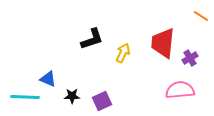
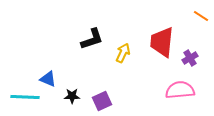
red trapezoid: moved 1 px left, 1 px up
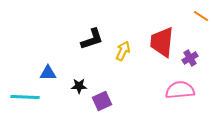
yellow arrow: moved 2 px up
blue triangle: moved 6 px up; rotated 24 degrees counterclockwise
black star: moved 7 px right, 10 px up
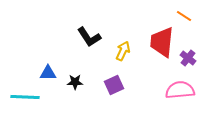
orange line: moved 17 px left
black L-shape: moved 3 px left, 2 px up; rotated 75 degrees clockwise
purple cross: moved 2 px left; rotated 21 degrees counterclockwise
black star: moved 4 px left, 4 px up
purple square: moved 12 px right, 16 px up
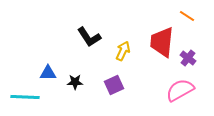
orange line: moved 3 px right
pink semicircle: rotated 24 degrees counterclockwise
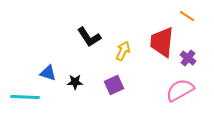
blue triangle: rotated 18 degrees clockwise
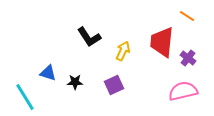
pink semicircle: moved 3 px right, 1 px down; rotated 16 degrees clockwise
cyan line: rotated 56 degrees clockwise
